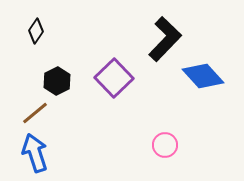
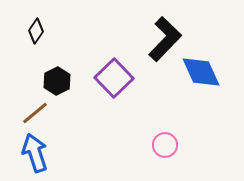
blue diamond: moved 2 px left, 4 px up; rotated 18 degrees clockwise
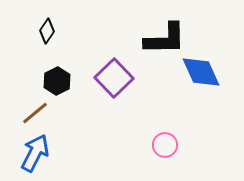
black diamond: moved 11 px right
black L-shape: rotated 45 degrees clockwise
blue arrow: rotated 45 degrees clockwise
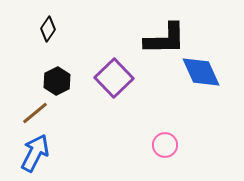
black diamond: moved 1 px right, 2 px up
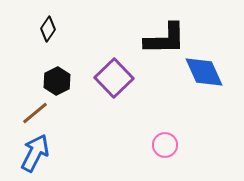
blue diamond: moved 3 px right
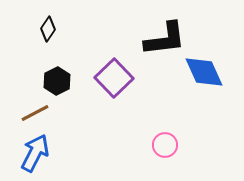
black L-shape: rotated 6 degrees counterclockwise
brown line: rotated 12 degrees clockwise
